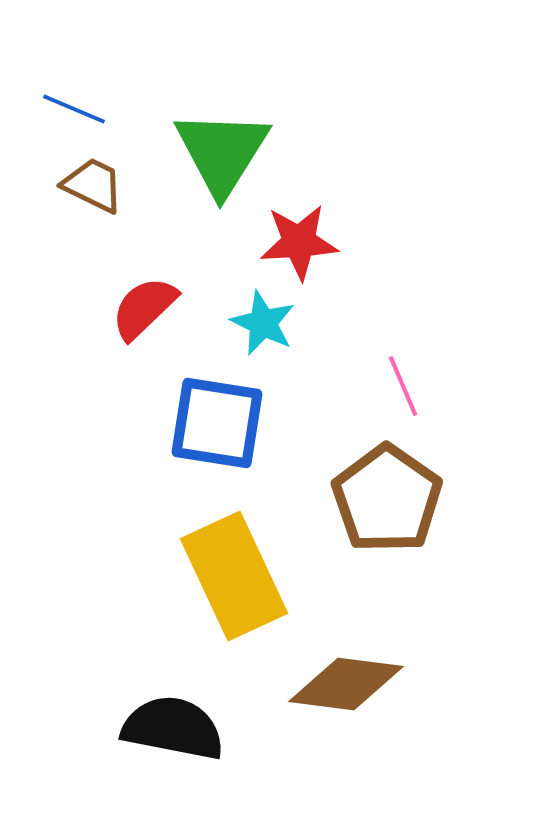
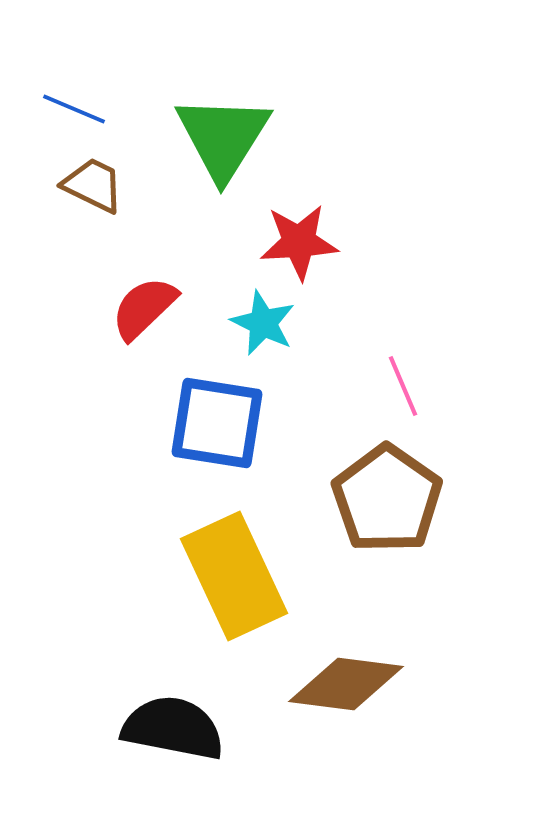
green triangle: moved 1 px right, 15 px up
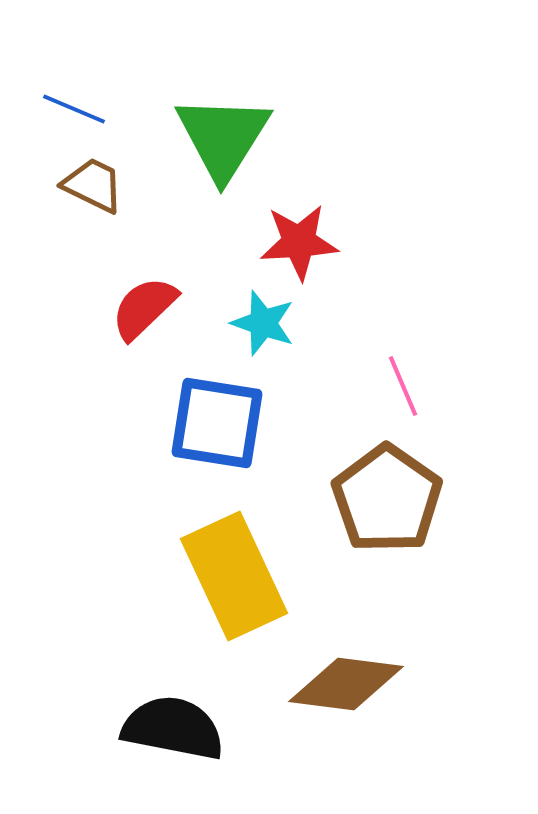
cyan star: rotated 6 degrees counterclockwise
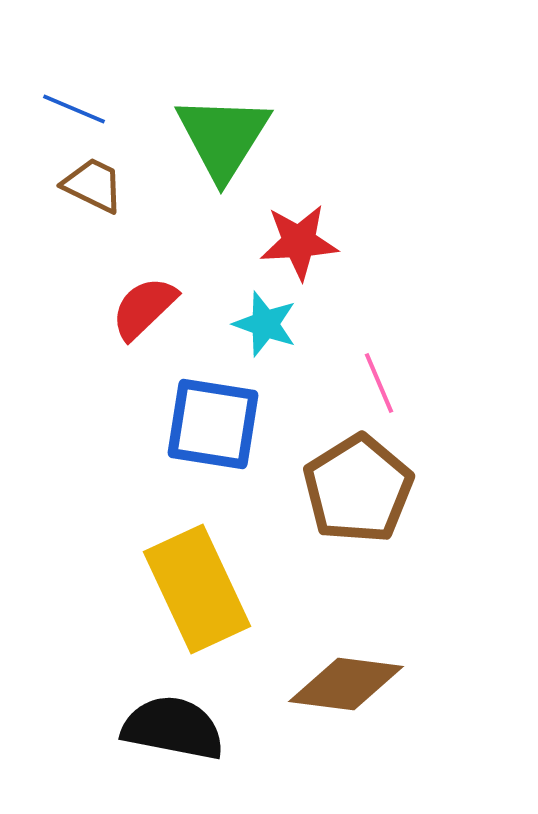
cyan star: moved 2 px right, 1 px down
pink line: moved 24 px left, 3 px up
blue square: moved 4 px left, 1 px down
brown pentagon: moved 29 px left, 10 px up; rotated 5 degrees clockwise
yellow rectangle: moved 37 px left, 13 px down
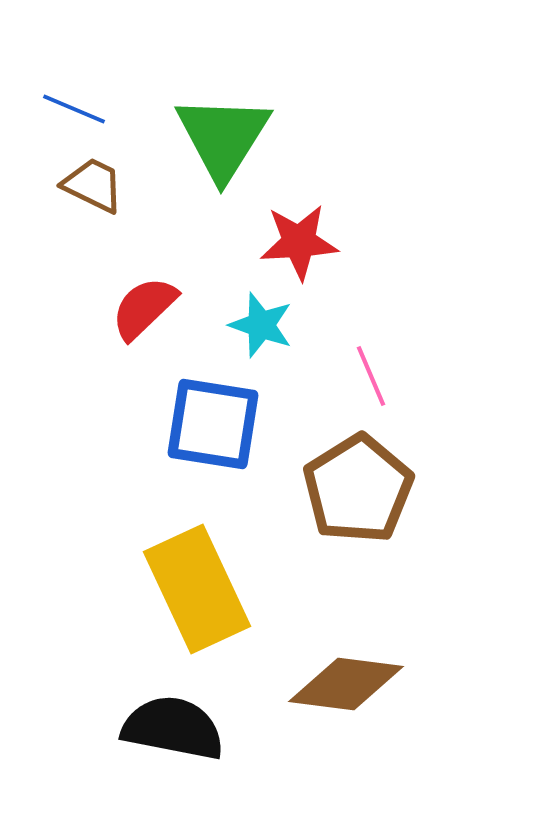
cyan star: moved 4 px left, 1 px down
pink line: moved 8 px left, 7 px up
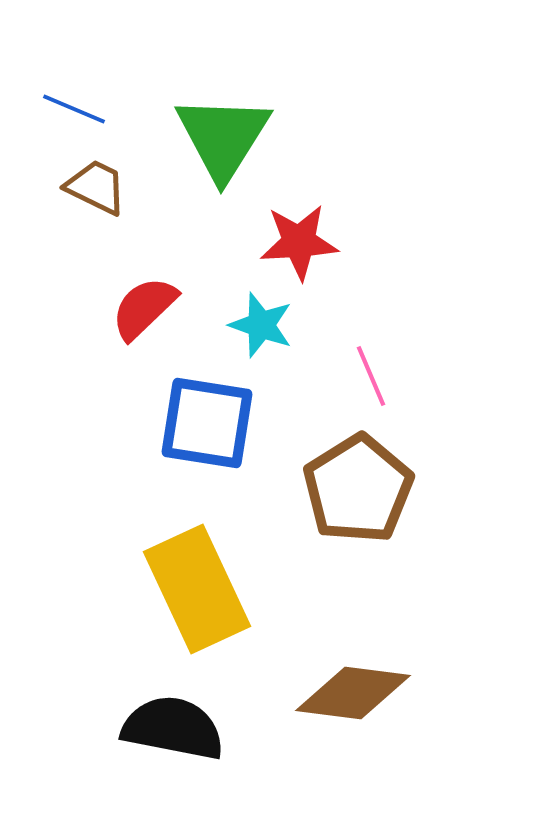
brown trapezoid: moved 3 px right, 2 px down
blue square: moved 6 px left, 1 px up
brown diamond: moved 7 px right, 9 px down
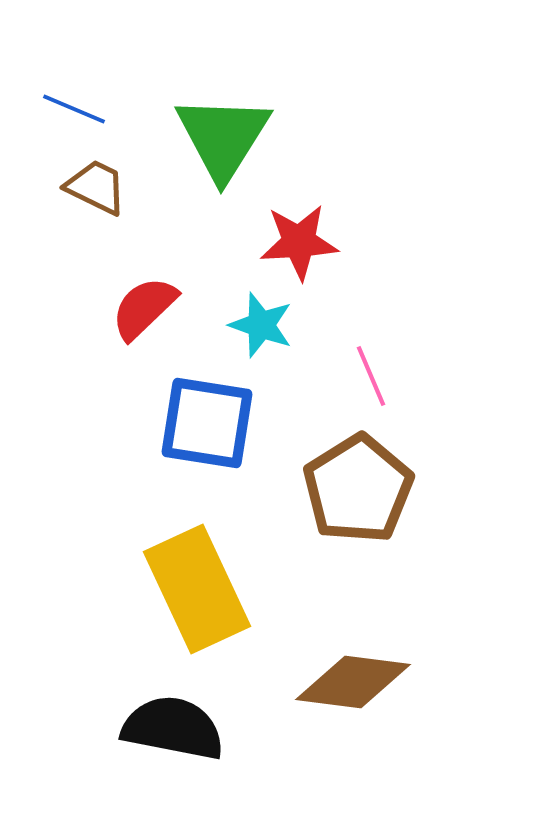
brown diamond: moved 11 px up
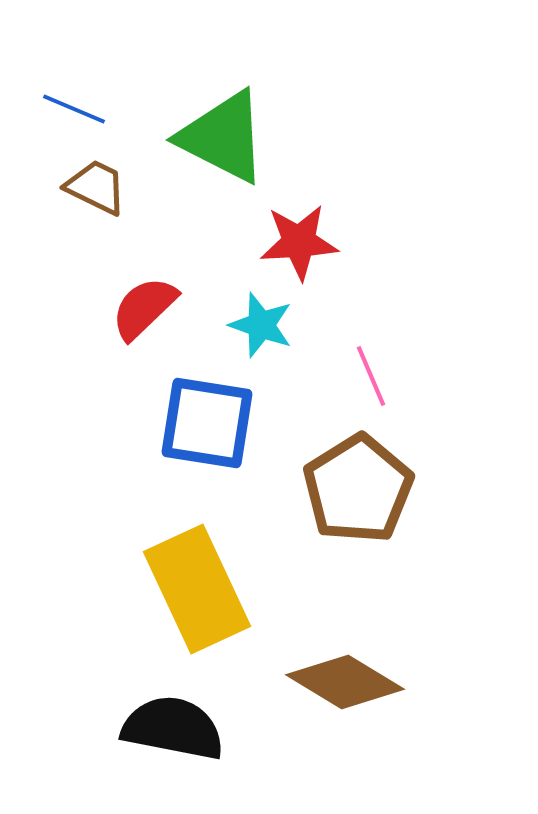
green triangle: rotated 35 degrees counterclockwise
brown diamond: moved 8 px left; rotated 24 degrees clockwise
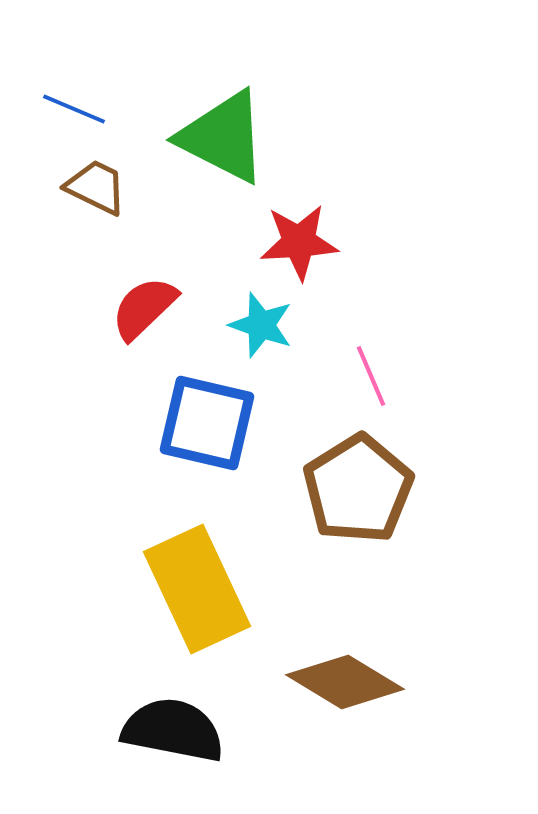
blue square: rotated 4 degrees clockwise
black semicircle: moved 2 px down
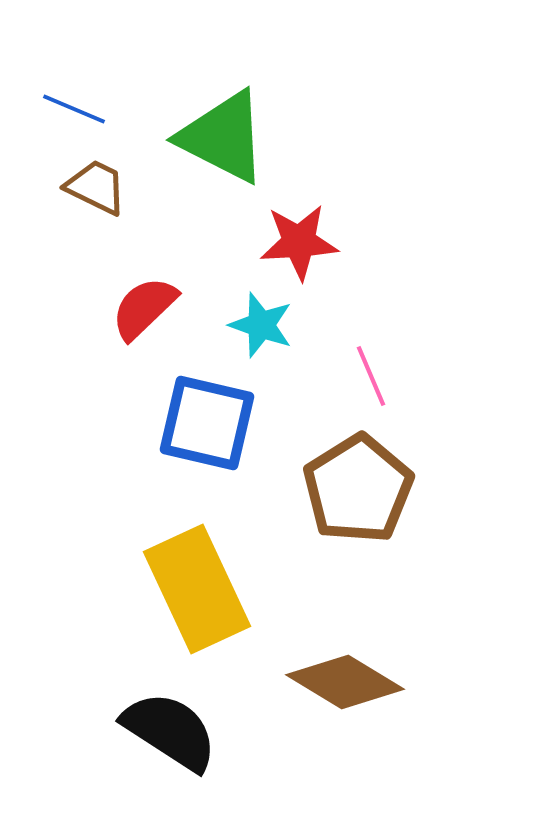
black semicircle: moved 3 px left, 1 px down; rotated 22 degrees clockwise
